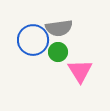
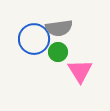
blue circle: moved 1 px right, 1 px up
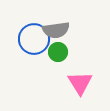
gray semicircle: moved 3 px left, 2 px down
pink triangle: moved 12 px down
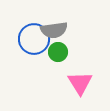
gray semicircle: moved 2 px left
